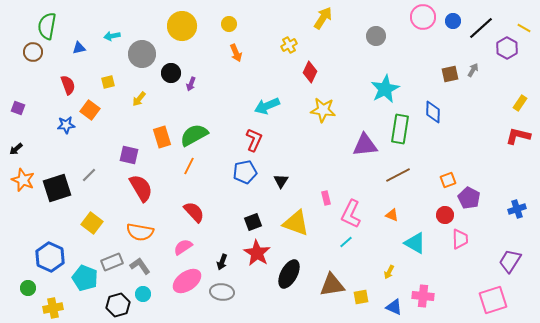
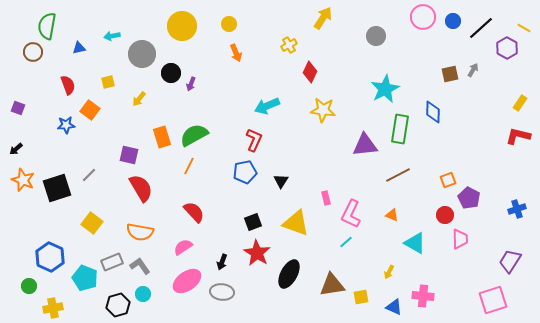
green circle at (28, 288): moved 1 px right, 2 px up
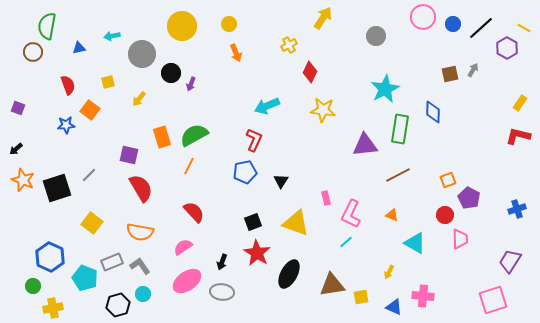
blue circle at (453, 21): moved 3 px down
green circle at (29, 286): moved 4 px right
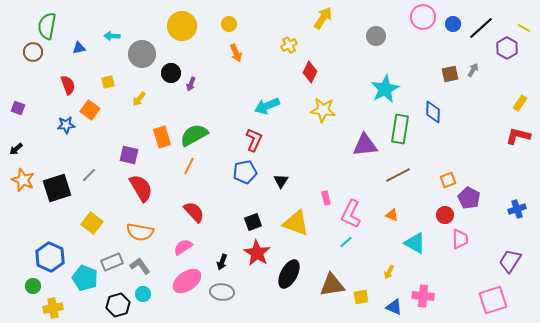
cyan arrow at (112, 36): rotated 14 degrees clockwise
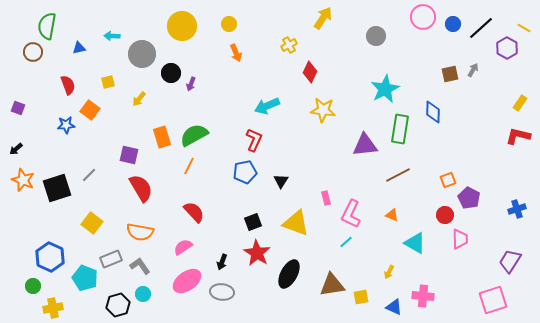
gray rectangle at (112, 262): moved 1 px left, 3 px up
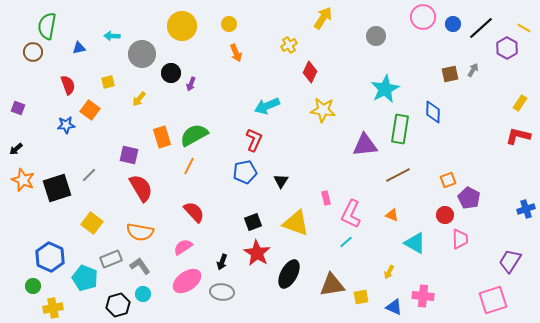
blue cross at (517, 209): moved 9 px right
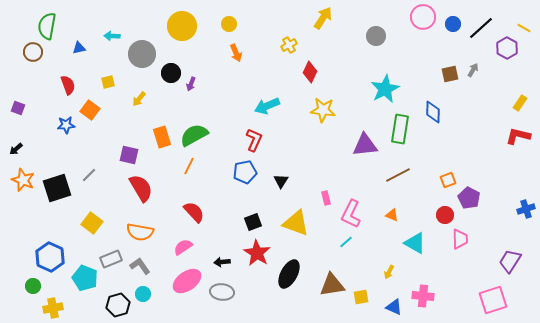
black arrow at (222, 262): rotated 63 degrees clockwise
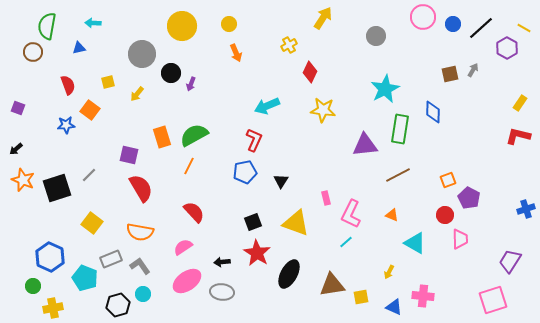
cyan arrow at (112, 36): moved 19 px left, 13 px up
yellow arrow at (139, 99): moved 2 px left, 5 px up
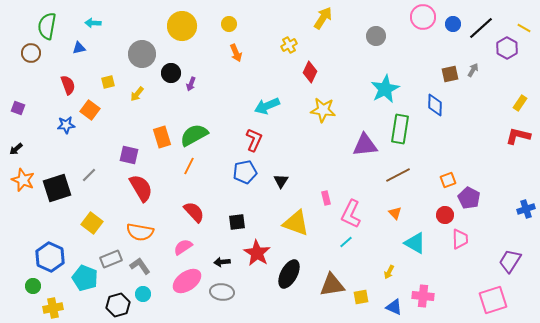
brown circle at (33, 52): moved 2 px left, 1 px down
blue diamond at (433, 112): moved 2 px right, 7 px up
orange triangle at (392, 215): moved 3 px right, 2 px up; rotated 24 degrees clockwise
black square at (253, 222): moved 16 px left; rotated 12 degrees clockwise
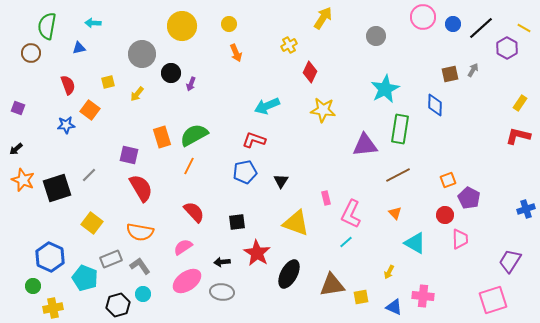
red L-shape at (254, 140): rotated 95 degrees counterclockwise
